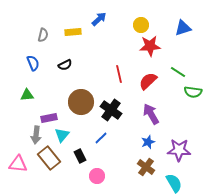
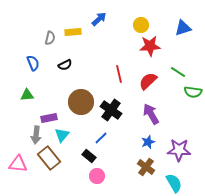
gray semicircle: moved 7 px right, 3 px down
black rectangle: moved 9 px right; rotated 24 degrees counterclockwise
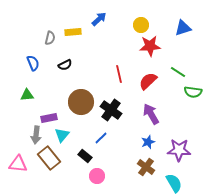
black rectangle: moved 4 px left
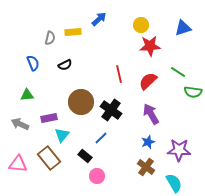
gray arrow: moved 16 px left, 11 px up; rotated 108 degrees clockwise
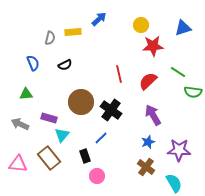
red star: moved 3 px right
green triangle: moved 1 px left, 1 px up
purple arrow: moved 2 px right, 1 px down
purple rectangle: rotated 28 degrees clockwise
black rectangle: rotated 32 degrees clockwise
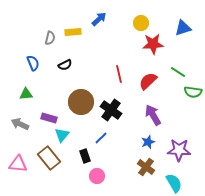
yellow circle: moved 2 px up
red star: moved 2 px up
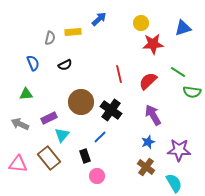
green semicircle: moved 1 px left
purple rectangle: rotated 42 degrees counterclockwise
blue line: moved 1 px left, 1 px up
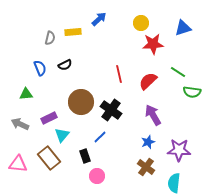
blue semicircle: moved 7 px right, 5 px down
cyan semicircle: rotated 144 degrees counterclockwise
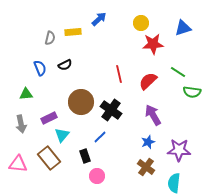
gray arrow: moved 1 px right; rotated 126 degrees counterclockwise
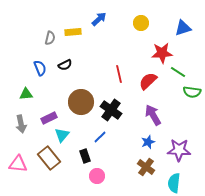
red star: moved 9 px right, 9 px down
